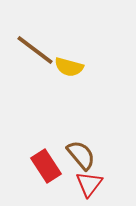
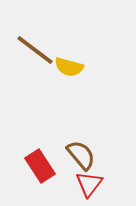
red rectangle: moved 6 px left
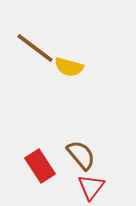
brown line: moved 2 px up
red triangle: moved 2 px right, 3 px down
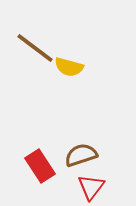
brown semicircle: rotated 68 degrees counterclockwise
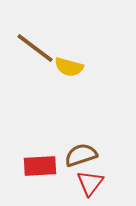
red rectangle: rotated 60 degrees counterclockwise
red triangle: moved 1 px left, 4 px up
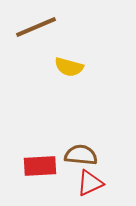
brown line: moved 1 px right, 21 px up; rotated 60 degrees counterclockwise
brown semicircle: rotated 24 degrees clockwise
red triangle: rotated 28 degrees clockwise
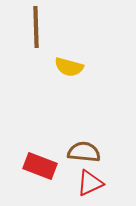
brown line: rotated 69 degrees counterclockwise
brown semicircle: moved 3 px right, 3 px up
red rectangle: rotated 24 degrees clockwise
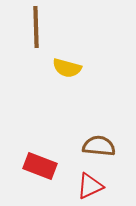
yellow semicircle: moved 2 px left, 1 px down
brown semicircle: moved 15 px right, 6 px up
red triangle: moved 3 px down
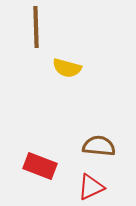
red triangle: moved 1 px right, 1 px down
